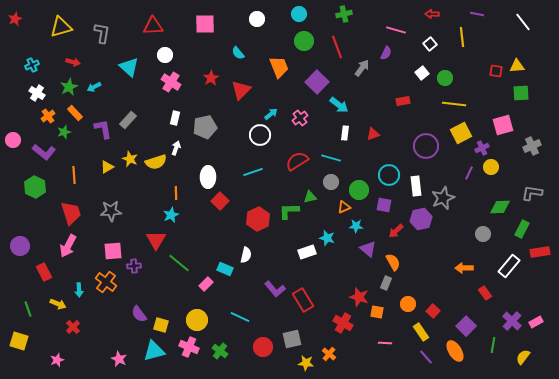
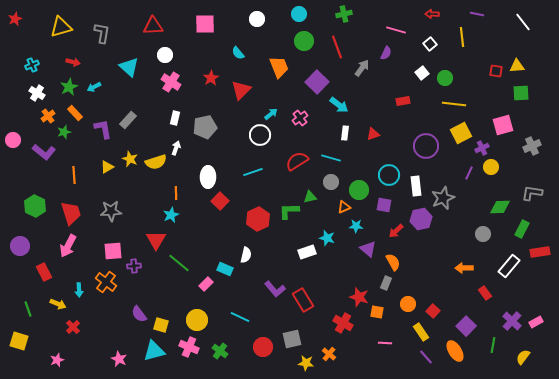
green hexagon at (35, 187): moved 19 px down
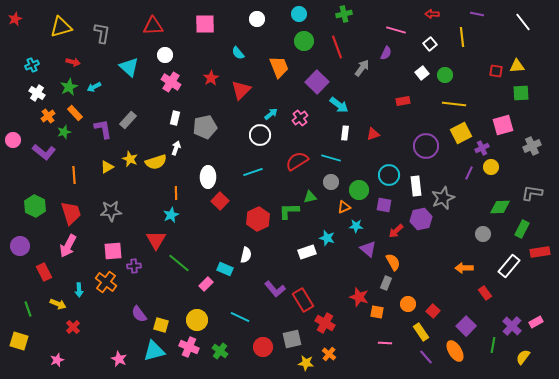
green circle at (445, 78): moved 3 px up
purple cross at (512, 321): moved 5 px down
red cross at (343, 323): moved 18 px left
